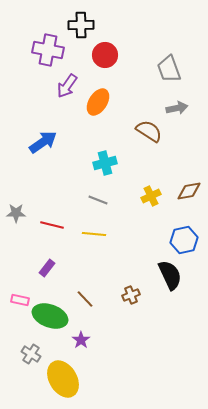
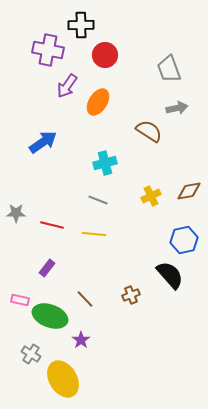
black semicircle: rotated 16 degrees counterclockwise
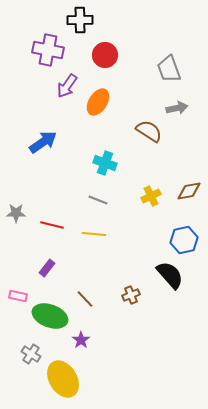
black cross: moved 1 px left, 5 px up
cyan cross: rotated 35 degrees clockwise
pink rectangle: moved 2 px left, 4 px up
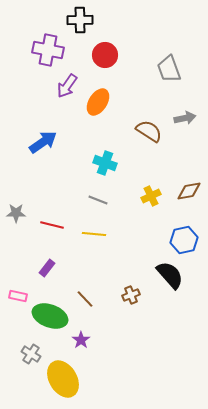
gray arrow: moved 8 px right, 10 px down
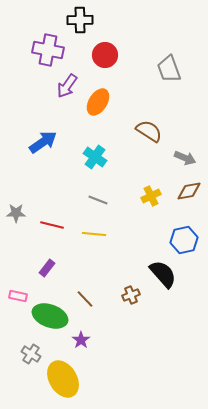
gray arrow: moved 40 px down; rotated 35 degrees clockwise
cyan cross: moved 10 px left, 6 px up; rotated 15 degrees clockwise
black semicircle: moved 7 px left, 1 px up
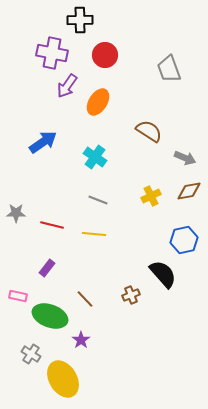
purple cross: moved 4 px right, 3 px down
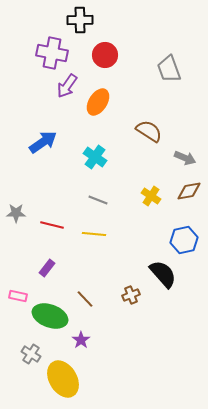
yellow cross: rotated 30 degrees counterclockwise
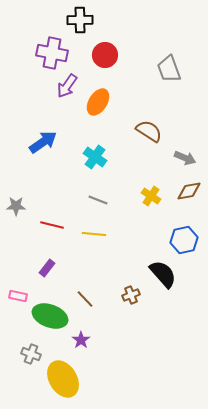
gray star: moved 7 px up
gray cross: rotated 12 degrees counterclockwise
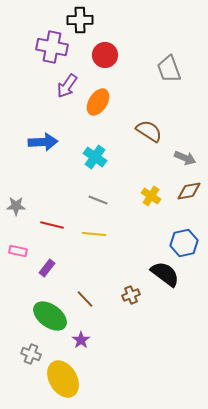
purple cross: moved 6 px up
blue arrow: rotated 32 degrees clockwise
blue hexagon: moved 3 px down
black semicircle: moved 2 px right; rotated 12 degrees counterclockwise
pink rectangle: moved 45 px up
green ellipse: rotated 16 degrees clockwise
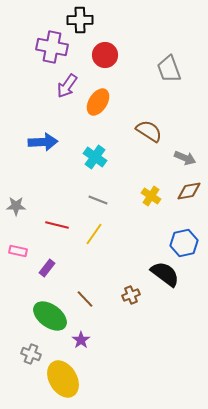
red line: moved 5 px right
yellow line: rotated 60 degrees counterclockwise
